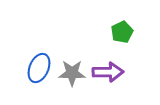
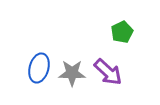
blue ellipse: rotated 8 degrees counterclockwise
purple arrow: rotated 44 degrees clockwise
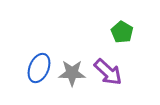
green pentagon: rotated 15 degrees counterclockwise
blue ellipse: rotated 8 degrees clockwise
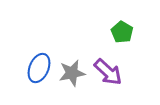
gray star: rotated 12 degrees counterclockwise
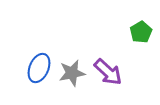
green pentagon: moved 19 px right; rotated 10 degrees clockwise
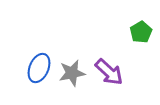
purple arrow: moved 1 px right
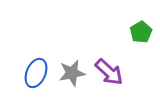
blue ellipse: moved 3 px left, 5 px down
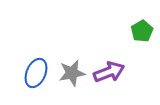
green pentagon: moved 1 px right, 1 px up
purple arrow: rotated 64 degrees counterclockwise
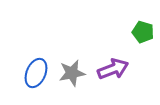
green pentagon: moved 1 px right, 1 px down; rotated 25 degrees counterclockwise
purple arrow: moved 4 px right, 3 px up
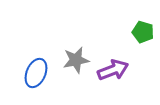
purple arrow: moved 1 px down
gray star: moved 4 px right, 13 px up
